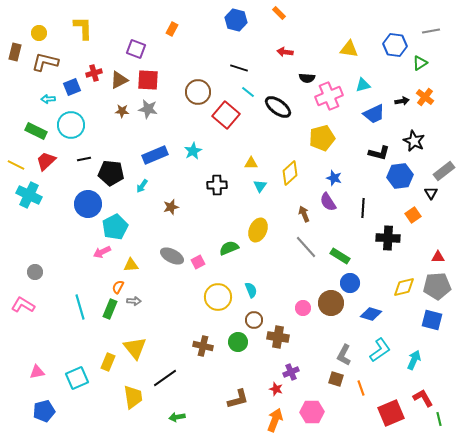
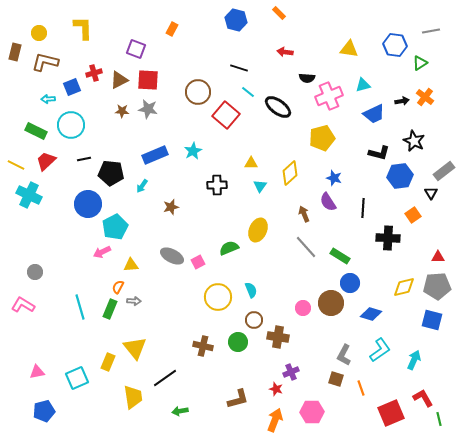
green arrow at (177, 417): moved 3 px right, 6 px up
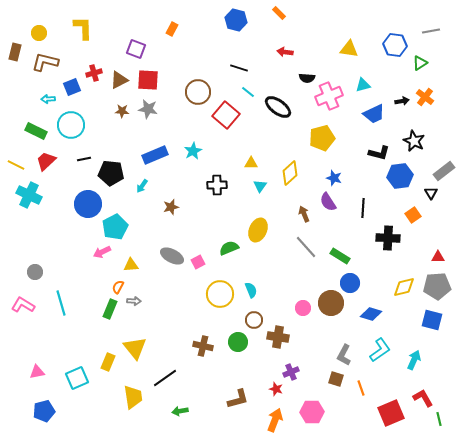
yellow circle at (218, 297): moved 2 px right, 3 px up
cyan line at (80, 307): moved 19 px left, 4 px up
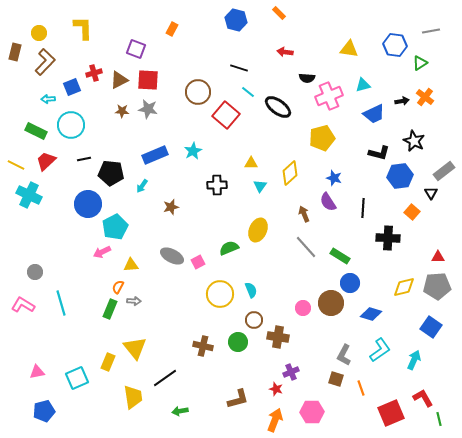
brown L-shape at (45, 62): rotated 120 degrees clockwise
orange square at (413, 215): moved 1 px left, 3 px up; rotated 14 degrees counterclockwise
blue square at (432, 320): moved 1 px left, 7 px down; rotated 20 degrees clockwise
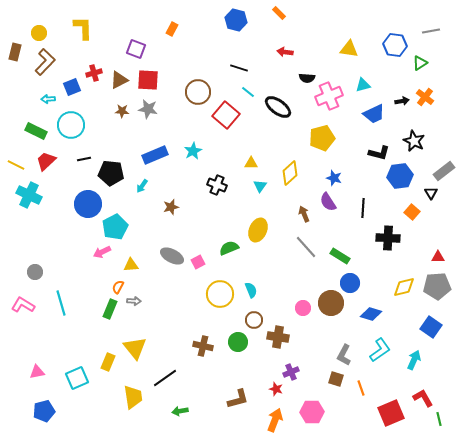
black cross at (217, 185): rotated 24 degrees clockwise
